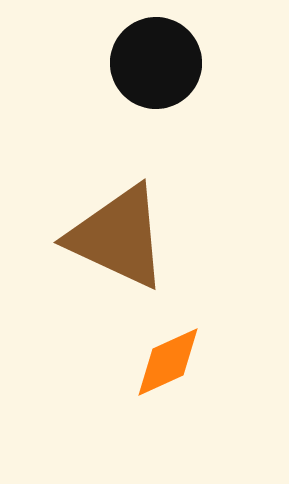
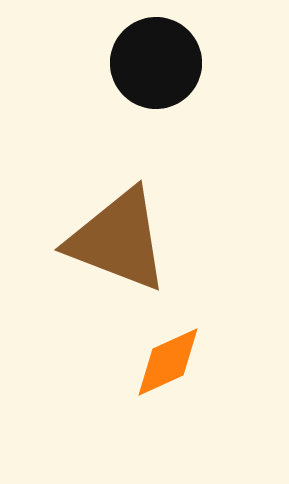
brown triangle: moved 3 px down; rotated 4 degrees counterclockwise
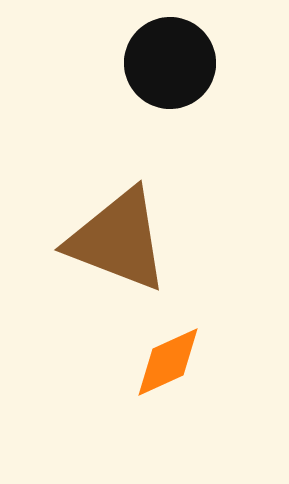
black circle: moved 14 px right
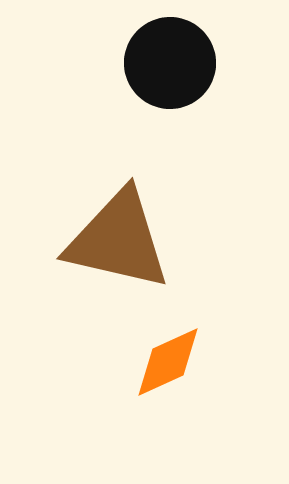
brown triangle: rotated 8 degrees counterclockwise
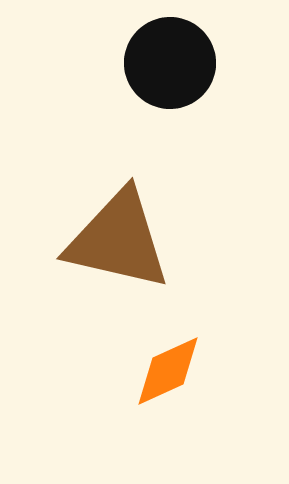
orange diamond: moved 9 px down
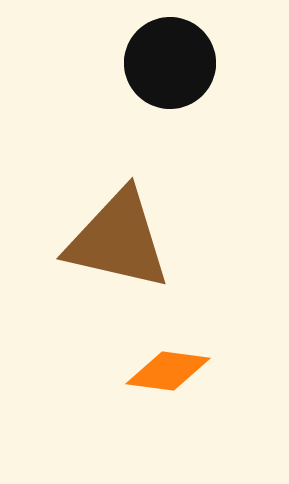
orange diamond: rotated 32 degrees clockwise
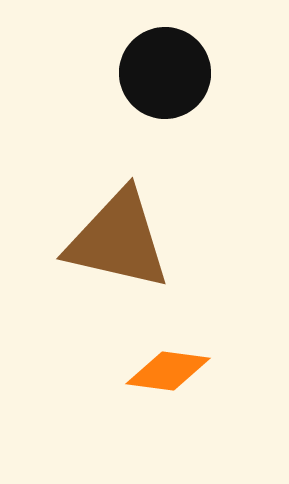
black circle: moved 5 px left, 10 px down
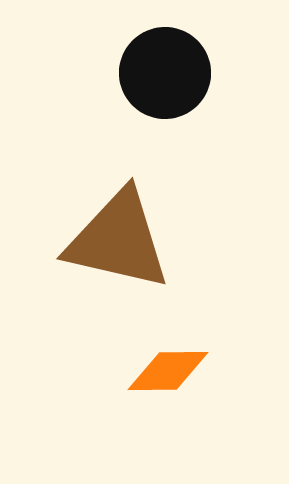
orange diamond: rotated 8 degrees counterclockwise
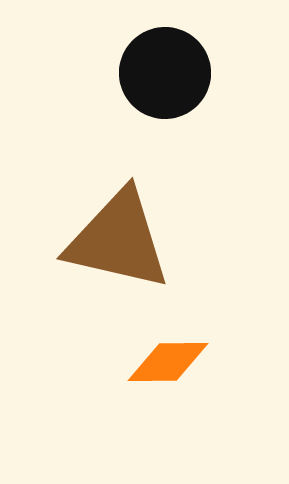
orange diamond: moved 9 px up
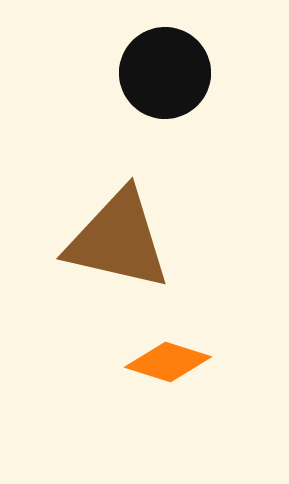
orange diamond: rotated 18 degrees clockwise
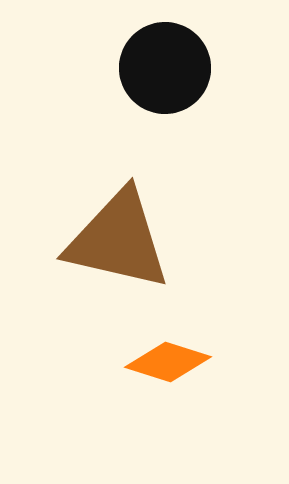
black circle: moved 5 px up
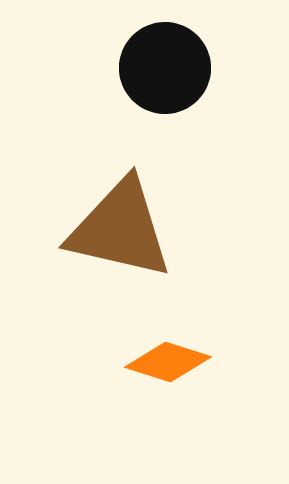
brown triangle: moved 2 px right, 11 px up
